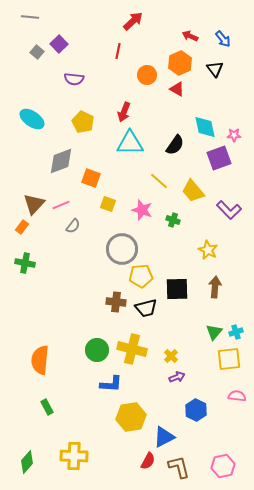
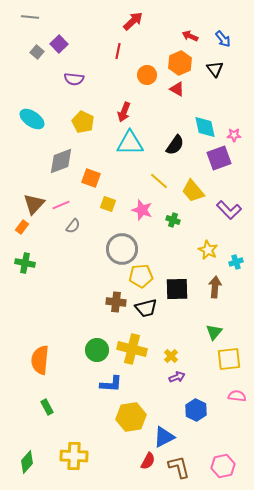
cyan cross at (236, 332): moved 70 px up
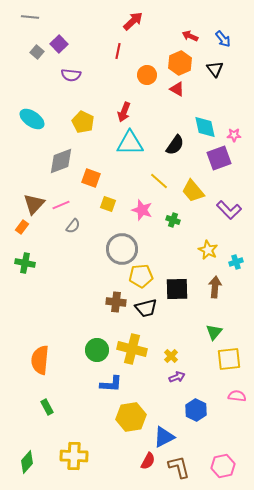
purple semicircle at (74, 79): moved 3 px left, 4 px up
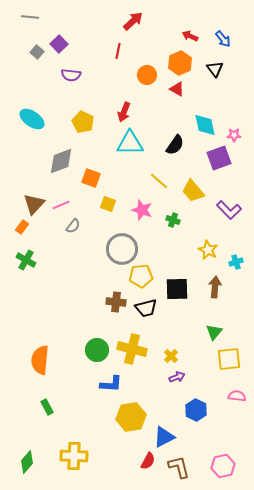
cyan diamond at (205, 127): moved 2 px up
green cross at (25, 263): moved 1 px right, 3 px up; rotated 18 degrees clockwise
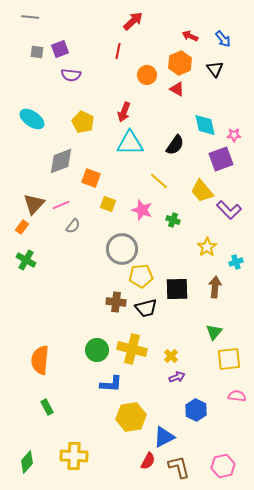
purple square at (59, 44): moved 1 px right, 5 px down; rotated 24 degrees clockwise
gray square at (37, 52): rotated 32 degrees counterclockwise
purple square at (219, 158): moved 2 px right, 1 px down
yellow trapezoid at (193, 191): moved 9 px right
yellow star at (208, 250): moved 1 px left, 3 px up; rotated 12 degrees clockwise
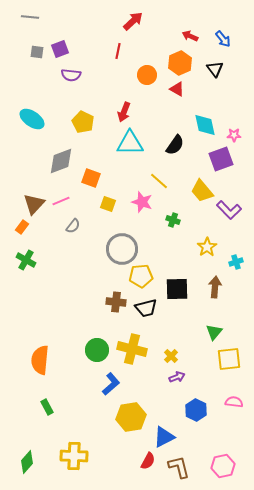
pink line at (61, 205): moved 4 px up
pink star at (142, 210): moved 8 px up
blue L-shape at (111, 384): rotated 45 degrees counterclockwise
pink semicircle at (237, 396): moved 3 px left, 6 px down
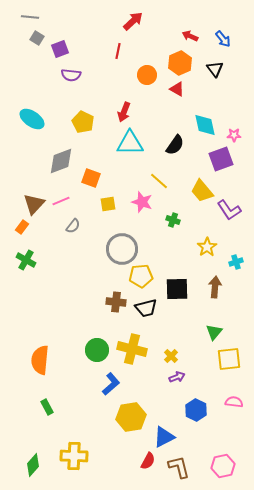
gray square at (37, 52): moved 14 px up; rotated 24 degrees clockwise
yellow square at (108, 204): rotated 28 degrees counterclockwise
purple L-shape at (229, 210): rotated 10 degrees clockwise
green diamond at (27, 462): moved 6 px right, 3 px down
